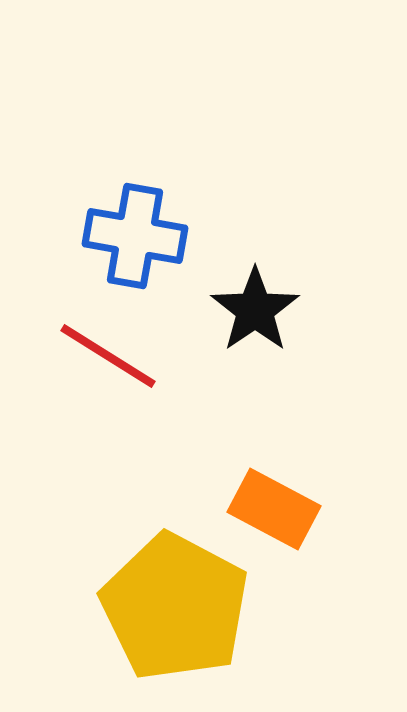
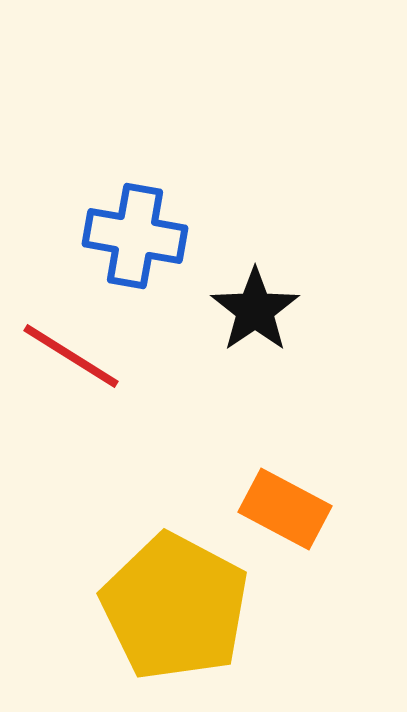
red line: moved 37 px left
orange rectangle: moved 11 px right
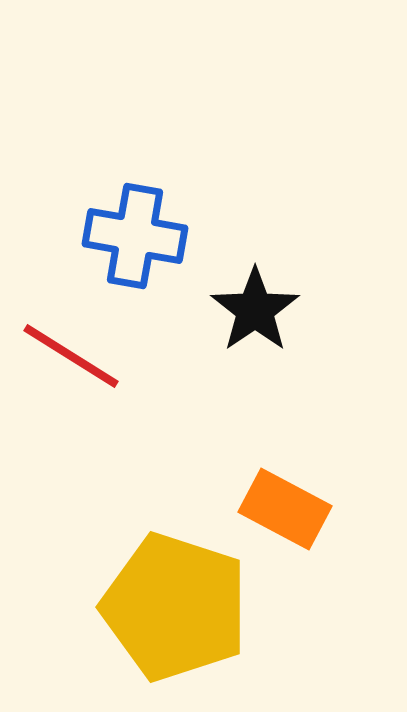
yellow pentagon: rotated 10 degrees counterclockwise
